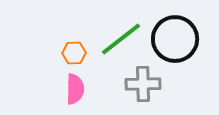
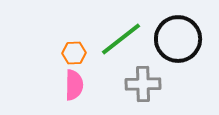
black circle: moved 3 px right
pink semicircle: moved 1 px left, 4 px up
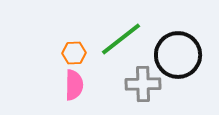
black circle: moved 16 px down
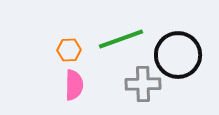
green line: rotated 18 degrees clockwise
orange hexagon: moved 5 px left, 3 px up
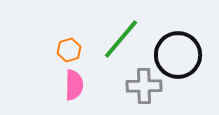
green line: rotated 30 degrees counterclockwise
orange hexagon: rotated 15 degrees counterclockwise
gray cross: moved 1 px right, 2 px down
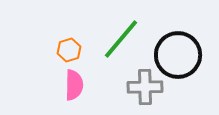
gray cross: moved 1 px right, 1 px down
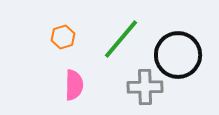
orange hexagon: moved 6 px left, 13 px up
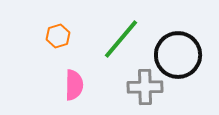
orange hexagon: moved 5 px left, 1 px up
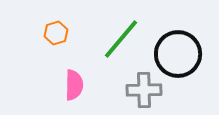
orange hexagon: moved 2 px left, 3 px up
black circle: moved 1 px up
gray cross: moved 1 px left, 3 px down
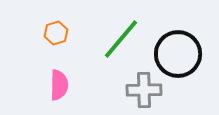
pink semicircle: moved 15 px left
